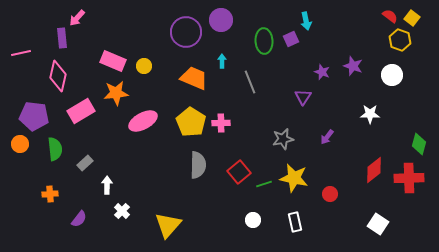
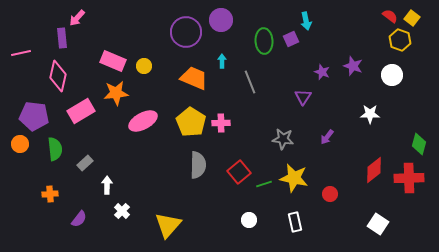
gray star at (283, 139): rotated 20 degrees clockwise
white circle at (253, 220): moved 4 px left
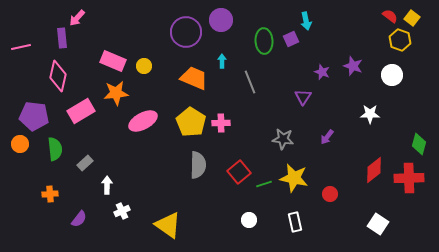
pink line at (21, 53): moved 6 px up
white cross at (122, 211): rotated 21 degrees clockwise
yellow triangle at (168, 225): rotated 36 degrees counterclockwise
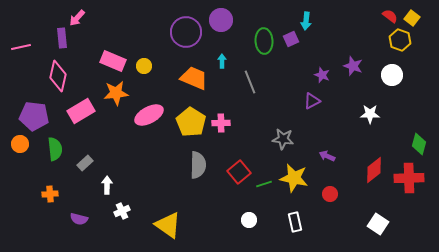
cyan arrow at (306, 21): rotated 18 degrees clockwise
purple star at (322, 72): moved 3 px down
purple triangle at (303, 97): moved 9 px right, 4 px down; rotated 30 degrees clockwise
pink ellipse at (143, 121): moved 6 px right, 6 px up
purple arrow at (327, 137): moved 19 px down; rotated 77 degrees clockwise
purple semicircle at (79, 219): rotated 66 degrees clockwise
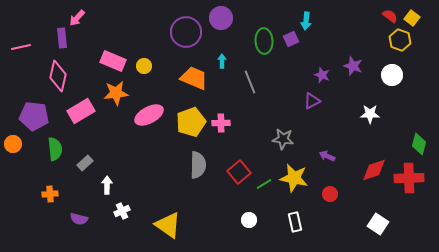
purple circle at (221, 20): moved 2 px up
yellow pentagon at (191, 122): rotated 20 degrees clockwise
orange circle at (20, 144): moved 7 px left
red diamond at (374, 170): rotated 20 degrees clockwise
green line at (264, 184): rotated 14 degrees counterclockwise
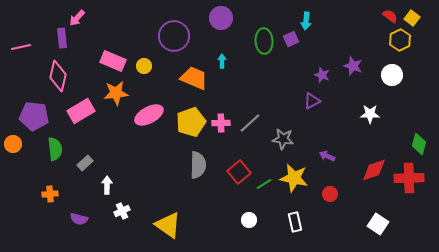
purple circle at (186, 32): moved 12 px left, 4 px down
yellow hexagon at (400, 40): rotated 15 degrees clockwise
gray line at (250, 82): moved 41 px down; rotated 70 degrees clockwise
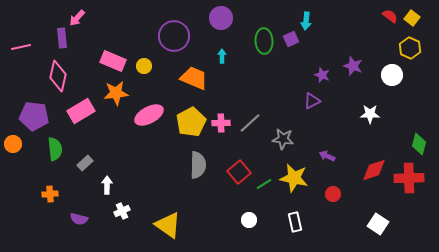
yellow hexagon at (400, 40): moved 10 px right, 8 px down; rotated 10 degrees counterclockwise
cyan arrow at (222, 61): moved 5 px up
yellow pentagon at (191, 122): rotated 8 degrees counterclockwise
red circle at (330, 194): moved 3 px right
